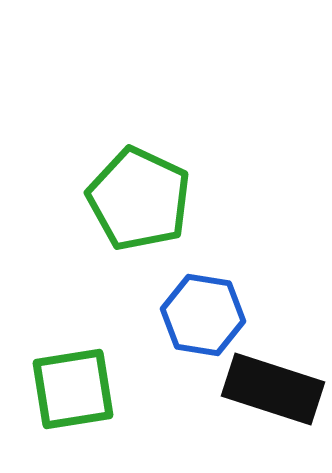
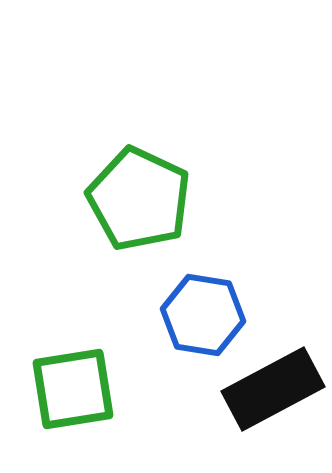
black rectangle: rotated 46 degrees counterclockwise
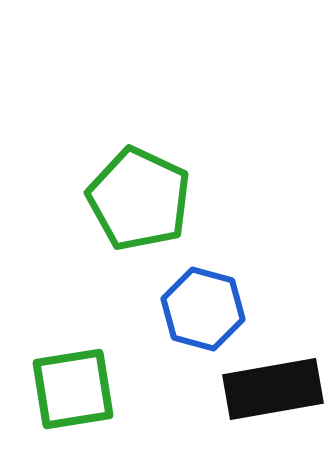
blue hexagon: moved 6 px up; rotated 6 degrees clockwise
black rectangle: rotated 18 degrees clockwise
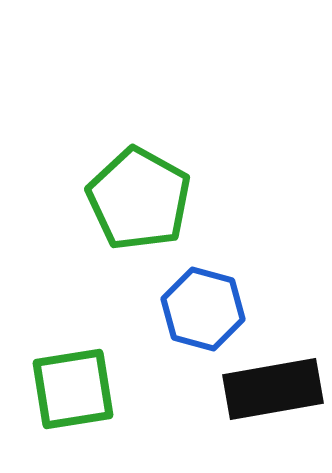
green pentagon: rotated 4 degrees clockwise
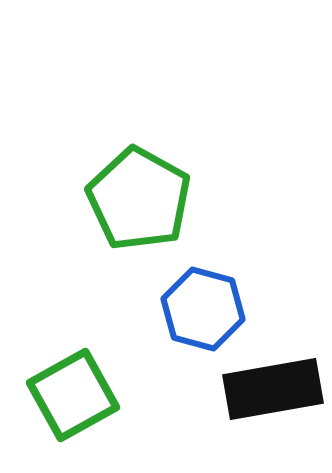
green square: moved 6 px down; rotated 20 degrees counterclockwise
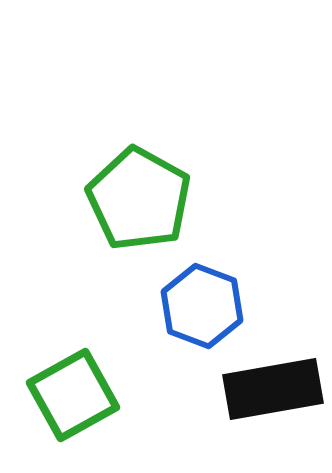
blue hexagon: moved 1 px left, 3 px up; rotated 6 degrees clockwise
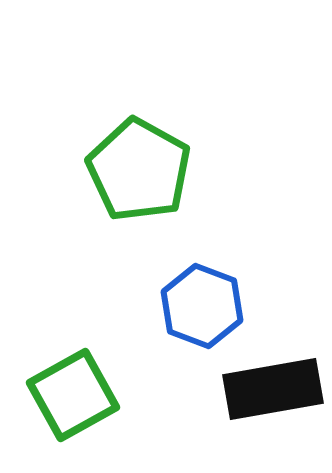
green pentagon: moved 29 px up
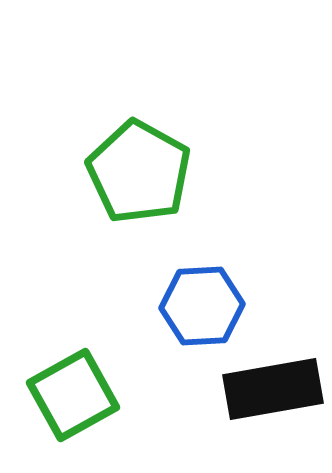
green pentagon: moved 2 px down
blue hexagon: rotated 24 degrees counterclockwise
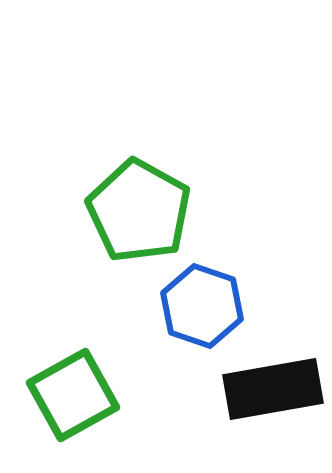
green pentagon: moved 39 px down
blue hexagon: rotated 22 degrees clockwise
